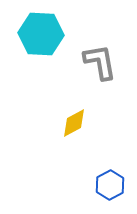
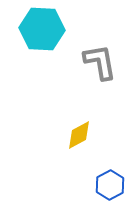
cyan hexagon: moved 1 px right, 5 px up
yellow diamond: moved 5 px right, 12 px down
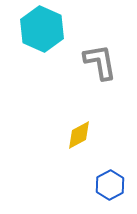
cyan hexagon: rotated 21 degrees clockwise
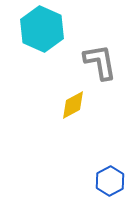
yellow diamond: moved 6 px left, 30 px up
blue hexagon: moved 4 px up
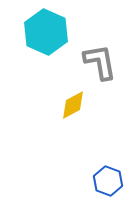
cyan hexagon: moved 4 px right, 3 px down
blue hexagon: moved 2 px left; rotated 12 degrees counterclockwise
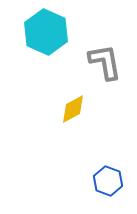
gray L-shape: moved 5 px right
yellow diamond: moved 4 px down
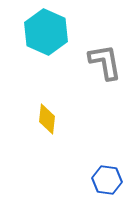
yellow diamond: moved 26 px left, 10 px down; rotated 56 degrees counterclockwise
blue hexagon: moved 1 px left, 1 px up; rotated 12 degrees counterclockwise
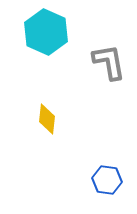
gray L-shape: moved 4 px right
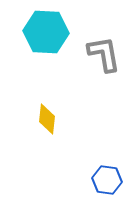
cyan hexagon: rotated 21 degrees counterclockwise
gray L-shape: moved 5 px left, 8 px up
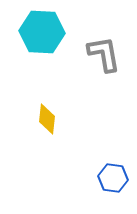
cyan hexagon: moved 4 px left
blue hexagon: moved 6 px right, 2 px up
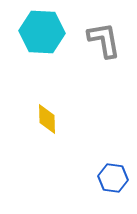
gray L-shape: moved 14 px up
yellow diamond: rotated 8 degrees counterclockwise
